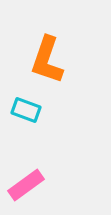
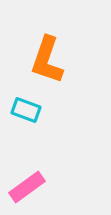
pink rectangle: moved 1 px right, 2 px down
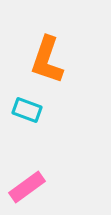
cyan rectangle: moved 1 px right
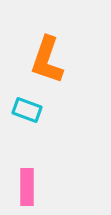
pink rectangle: rotated 54 degrees counterclockwise
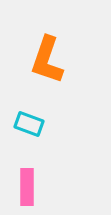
cyan rectangle: moved 2 px right, 14 px down
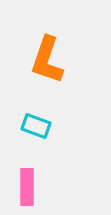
cyan rectangle: moved 7 px right, 2 px down
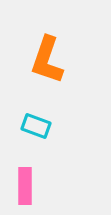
pink rectangle: moved 2 px left, 1 px up
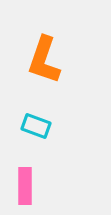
orange L-shape: moved 3 px left
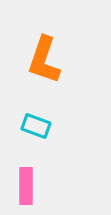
pink rectangle: moved 1 px right
